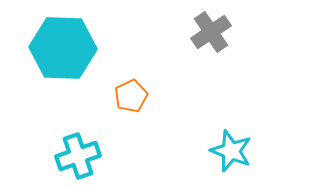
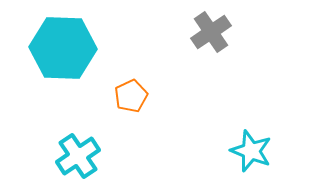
cyan star: moved 20 px right
cyan cross: rotated 15 degrees counterclockwise
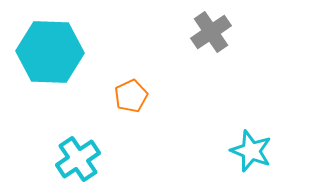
cyan hexagon: moved 13 px left, 4 px down
cyan cross: moved 3 px down
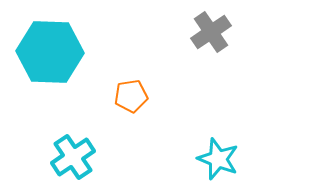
orange pentagon: rotated 16 degrees clockwise
cyan star: moved 33 px left, 8 px down
cyan cross: moved 5 px left, 2 px up
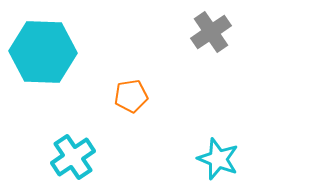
cyan hexagon: moved 7 px left
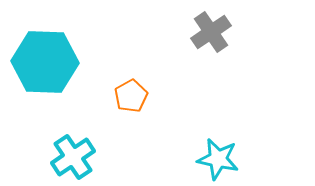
cyan hexagon: moved 2 px right, 10 px down
orange pentagon: rotated 20 degrees counterclockwise
cyan star: rotated 9 degrees counterclockwise
